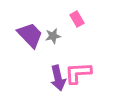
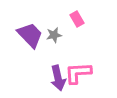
gray star: moved 1 px right, 1 px up
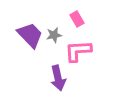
pink L-shape: moved 22 px up
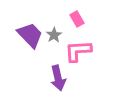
gray star: rotated 21 degrees counterclockwise
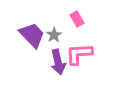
purple trapezoid: moved 2 px right
pink L-shape: moved 1 px right, 3 px down
purple arrow: moved 16 px up
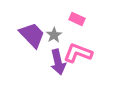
pink rectangle: rotated 35 degrees counterclockwise
pink L-shape: moved 1 px left, 1 px up; rotated 24 degrees clockwise
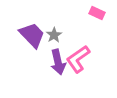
pink rectangle: moved 20 px right, 6 px up
pink L-shape: moved 6 px down; rotated 56 degrees counterclockwise
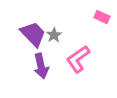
pink rectangle: moved 5 px right, 4 px down
purple trapezoid: moved 1 px right, 1 px up
purple arrow: moved 17 px left, 4 px down
